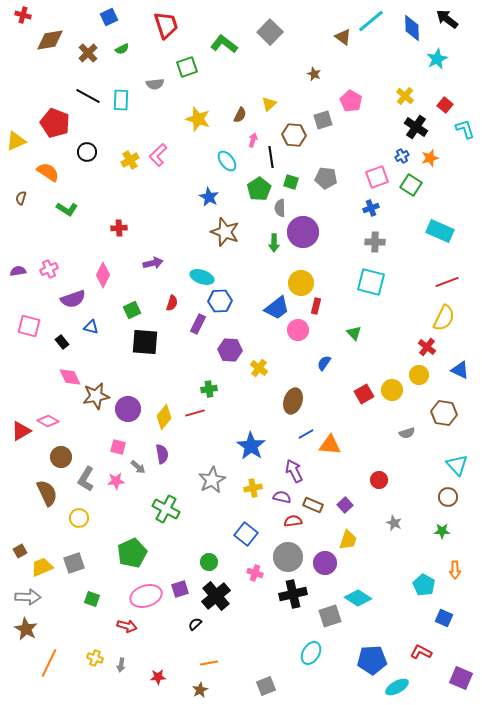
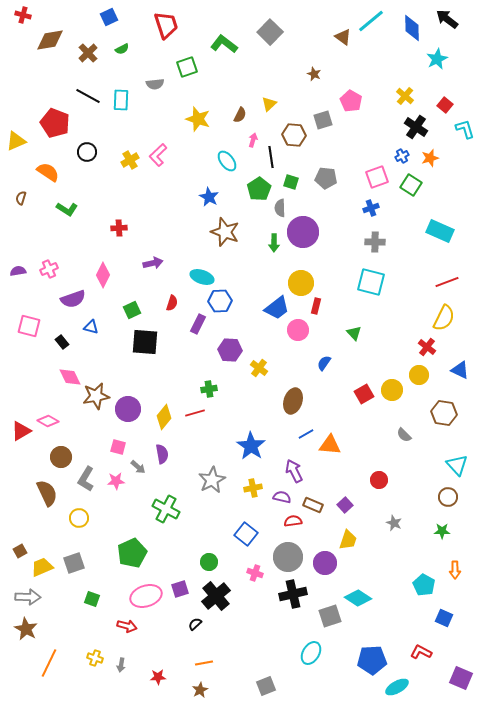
gray semicircle at (407, 433): moved 3 px left, 2 px down; rotated 63 degrees clockwise
orange line at (209, 663): moved 5 px left
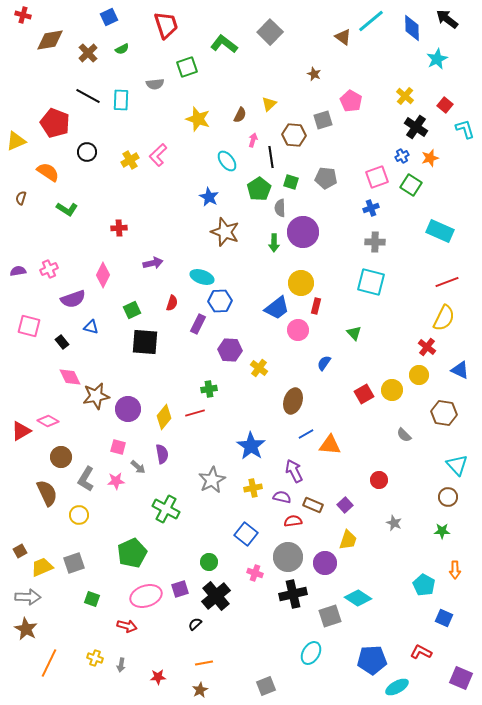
yellow circle at (79, 518): moved 3 px up
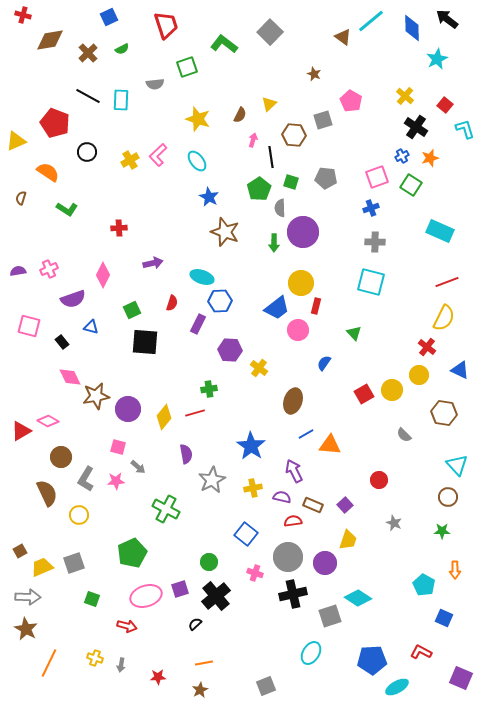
cyan ellipse at (227, 161): moved 30 px left
purple semicircle at (162, 454): moved 24 px right
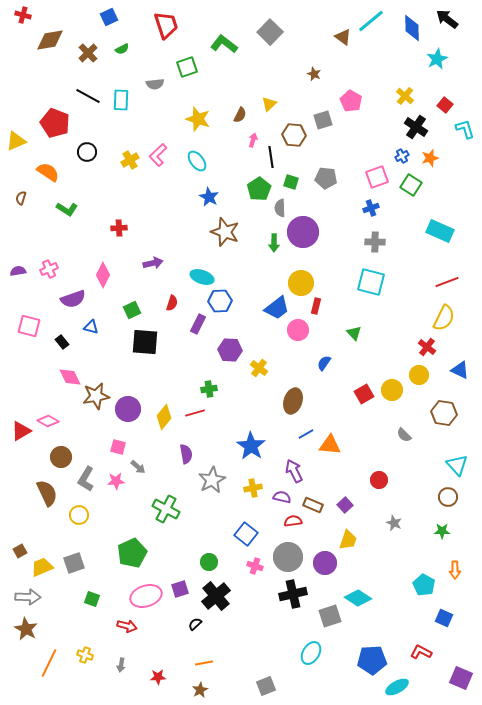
pink cross at (255, 573): moved 7 px up
yellow cross at (95, 658): moved 10 px left, 3 px up
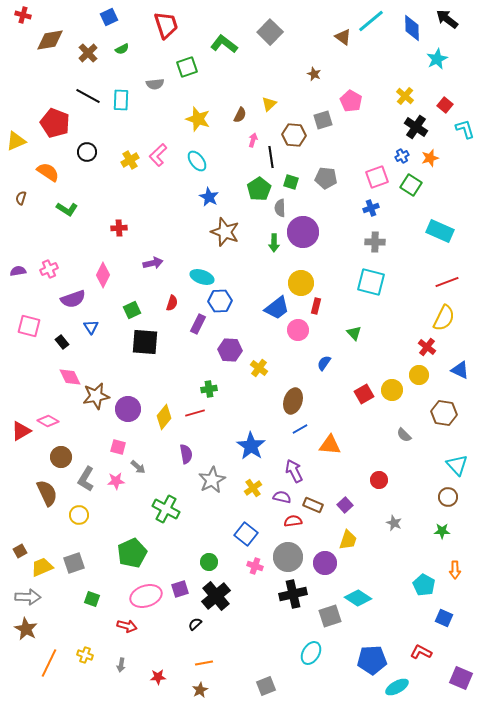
blue triangle at (91, 327): rotated 42 degrees clockwise
blue line at (306, 434): moved 6 px left, 5 px up
yellow cross at (253, 488): rotated 24 degrees counterclockwise
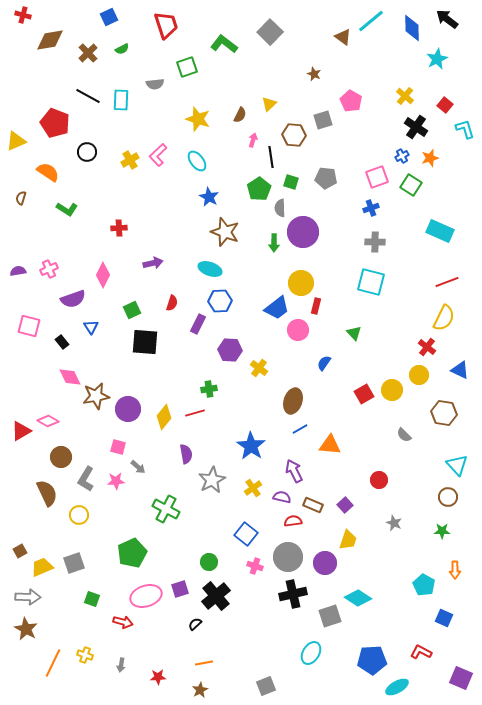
cyan ellipse at (202, 277): moved 8 px right, 8 px up
red arrow at (127, 626): moved 4 px left, 4 px up
orange line at (49, 663): moved 4 px right
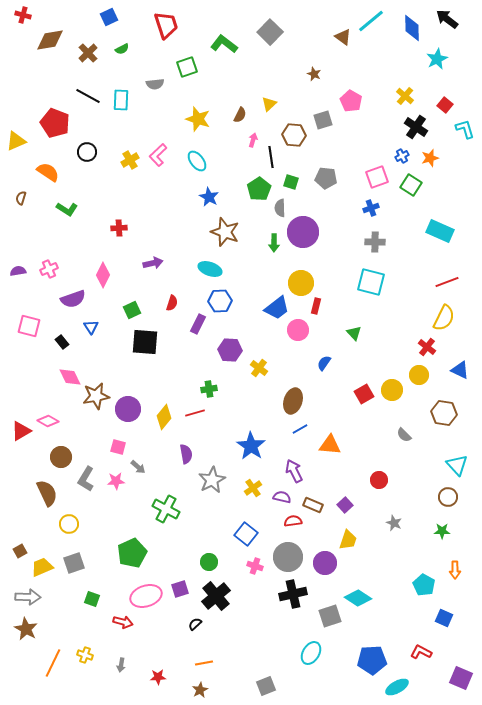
yellow circle at (79, 515): moved 10 px left, 9 px down
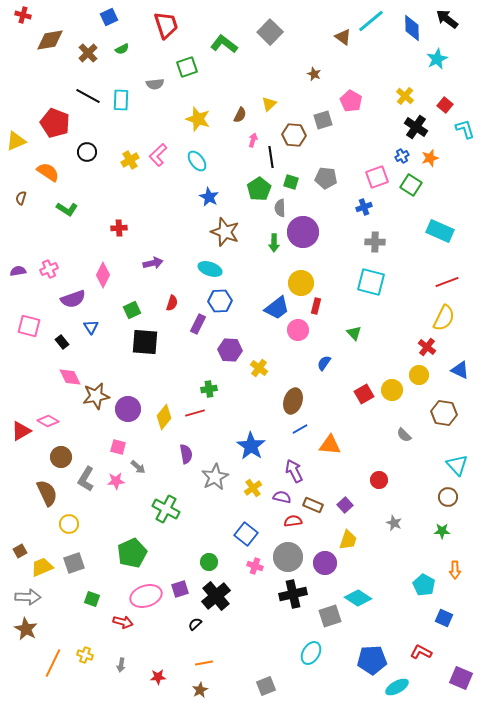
blue cross at (371, 208): moved 7 px left, 1 px up
gray star at (212, 480): moved 3 px right, 3 px up
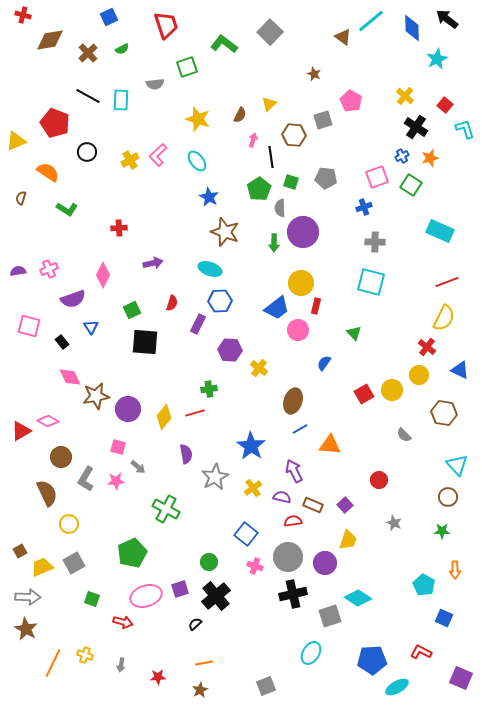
gray square at (74, 563): rotated 10 degrees counterclockwise
